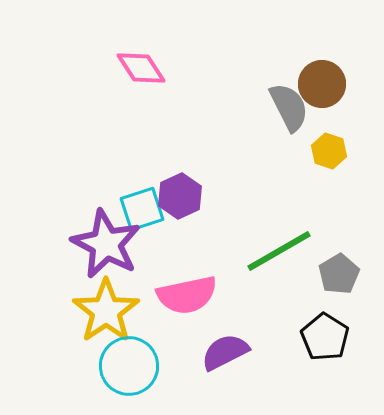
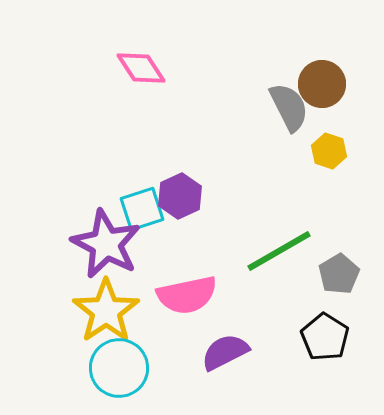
cyan circle: moved 10 px left, 2 px down
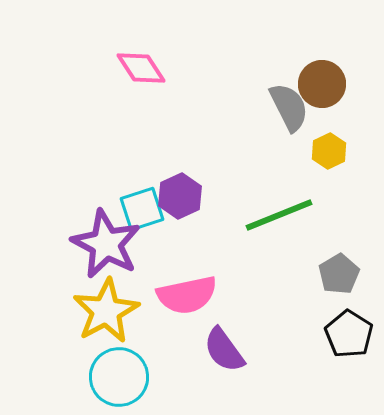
yellow hexagon: rotated 16 degrees clockwise
green line: moved 36 px up; rotated 8 degrees clockwise
yellow star: rotated 6 degrees clockwise
black pentagon: moved 24 px right, 3 px up
purple semicircle: moved 1 px left, 2 px up; rotated 99 degrees counterclockwise
cyan circle: moved 9 px down
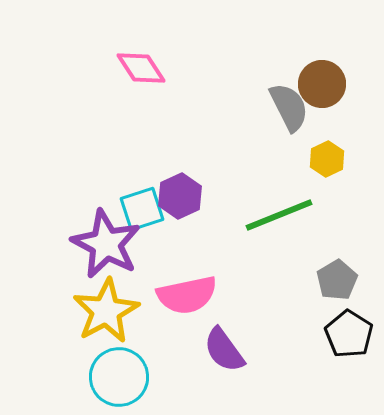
yellow hexagon: moved 2 px left, 8 px down
gray pentagon: moved 2 px left, 6 px down
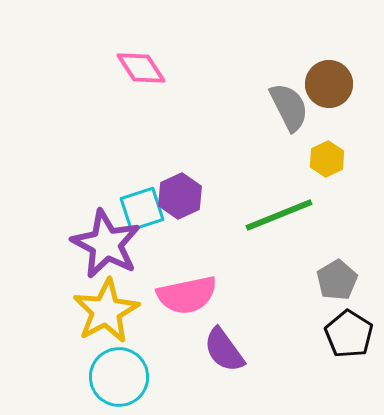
brown circle: moved 7 px right
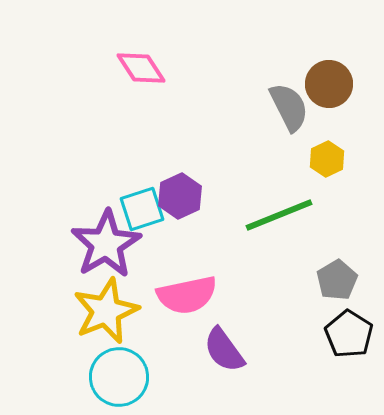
purple star: rotated 14 degrees clockwise
yellow star: rotated 6 degrees clockwise
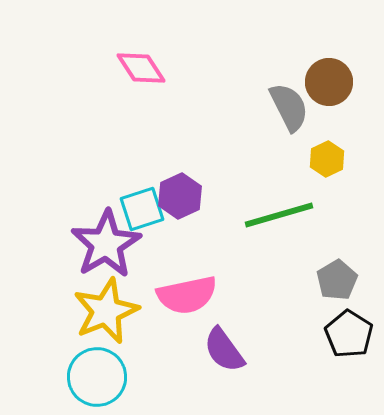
brown circle: moved 2 px up
green line: rotated 6 degrees clockwise
cyan circle: moved 22 px left
